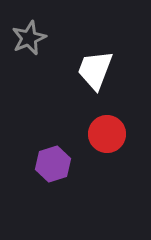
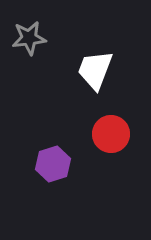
gray star: rotated 16 degrees clockwise
red circle: moved 4 px right
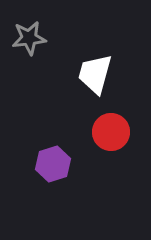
white trapezoid: moved 4 px down; rotated 6 degrees counterclockwise
red circle: moved 2 px up
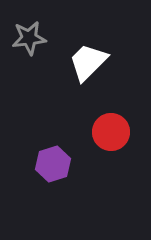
white trapezoid: moved 7 px left, 12 px up; rotated 30 degrees clockwise
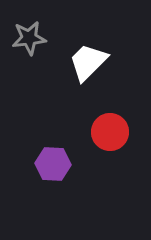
red circle: moved 1 px left
purple hexagon: rotated 20 degrees clockwise
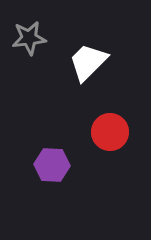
purple hexagon: moved 1 px left, 1 px down
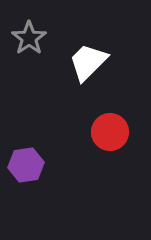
gray star: rotated 28 degrees counterclockwise
purple hexagon: moved 26 px left; rotated 12 degrees counterclockwise
